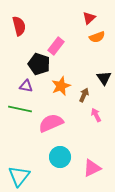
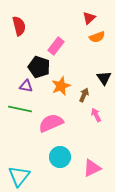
black pentagon: moved 3 px down
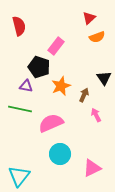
cyan circle: moved 3 px up
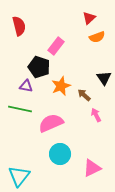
brown arrow: rotated 72 degrees counterclockwise
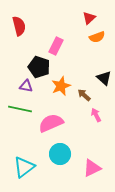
pink rectangle: rotated 12 degrees counterclockwise
black triangle: rotated 14 degrees counterclockwise
cyan triangle: moved 5 px right, 9 px up; rotated 15 degrees clockwise
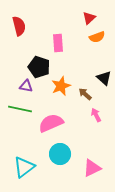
pink rectangle: moved 2 px right, 3 px up; rotated 30 degrees counterclockwise
brown arrow: moved 1 px right, 1 px up
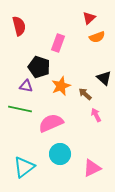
pink rectangle: rotated 24 degrees clockwise
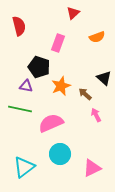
red triangle: moved 16 px left, 5 px up
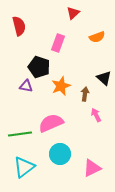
brown arrow: rotated 56 degrees clockwise
green line: moved 25 px down; rotated 20 degrees counterclockwise
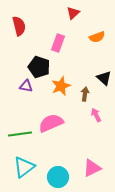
cyan circle: moved 2 px left, 23 px down
